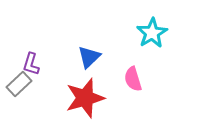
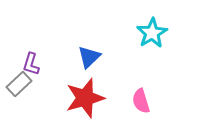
pink semicircle: moved 8 px right, 22 px down
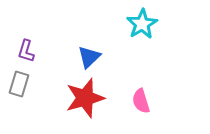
cyan star: moved 10 px left, 9 px up
purple L-shape: moved 5 px left, 13 px up
gray rectangle: rotated 30 degrees counterclockwise
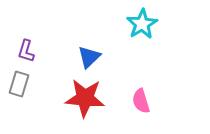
red star: rotated 21 degrees clockwise
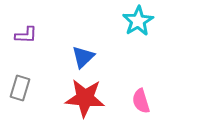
cyan star: moved 4 px left, 3 px up
purple L-shape: moved 16 px up; rotated 105 degrees counterclockwise
blue triangle: moved 6 px left
gray rectangle: moved 1 px right, 4 px down
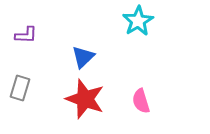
red star: moved 1 px down; rotated 15 degrees clockwise
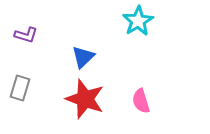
purple L-shape: rotated 15 degrees clockwise
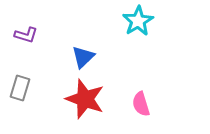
pink semicircle: moved 3 px down
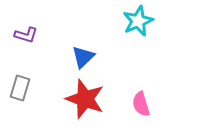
cyan star: rotated 8 degrees clockwise
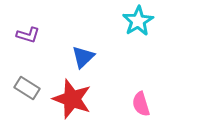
cyan star: rotated 8 degrees counterclockwise
purple L-shape: moved 2 px right
gray rectangle: moved 7 px right; rotated 75 degrees counterclockwise
red star: moved 13 px left
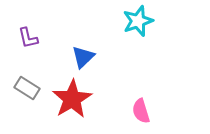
cyan star: rotated 12 degrees clockwise
purple L-shape: moved 3 px down; rotated 60 degrees clockwise
red star: rotated 21 degrees clockwise
pink semicircle: moved 7 px down
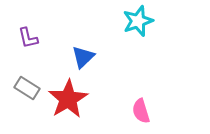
red star: moved 4 px left
